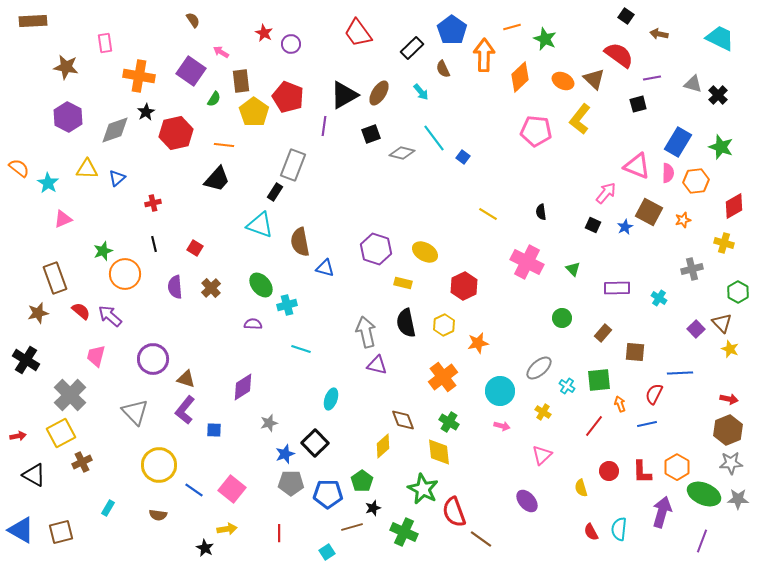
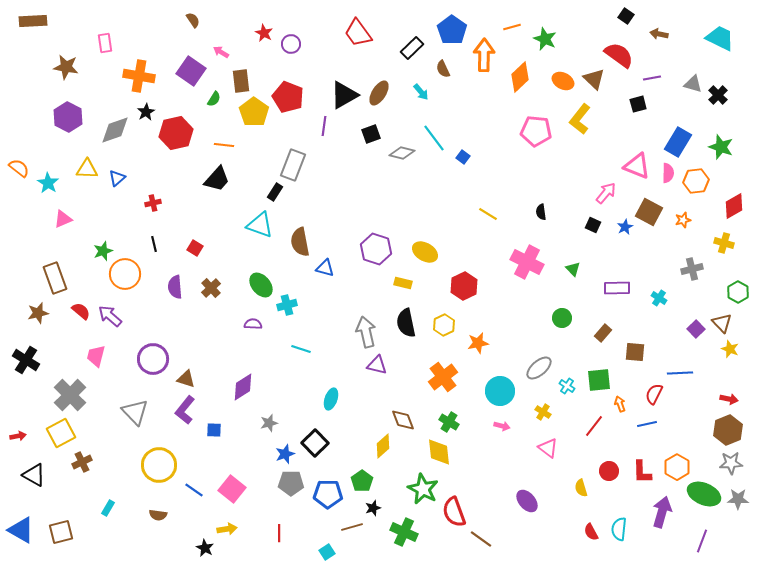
pink triangle at (542, 455): moved 6 px right, 7 px up; rotated 40 degrees counterclockwise
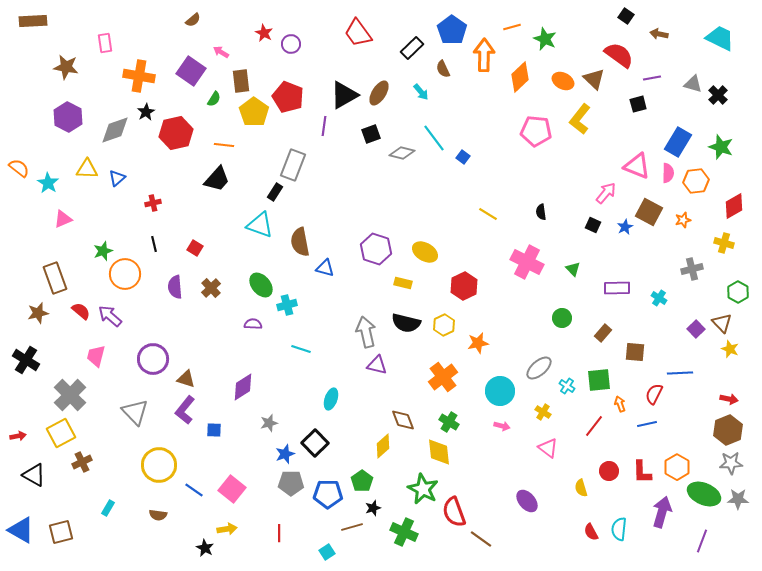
brown semicircle at (193, 20): rotated 84 degrees clockwise
black semicircle at (406, 323): rotated 64 degrees counterclockwise
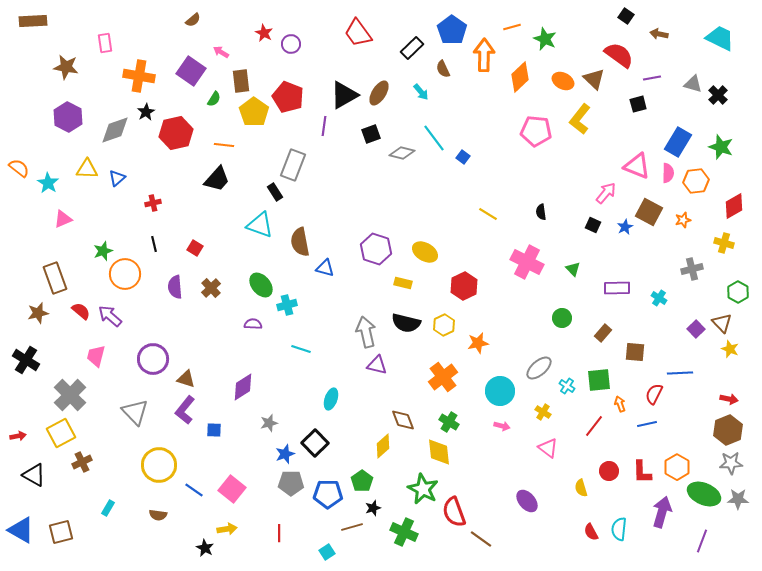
black rectangle at (275, 192): rotated 66 degrees counterclockwise
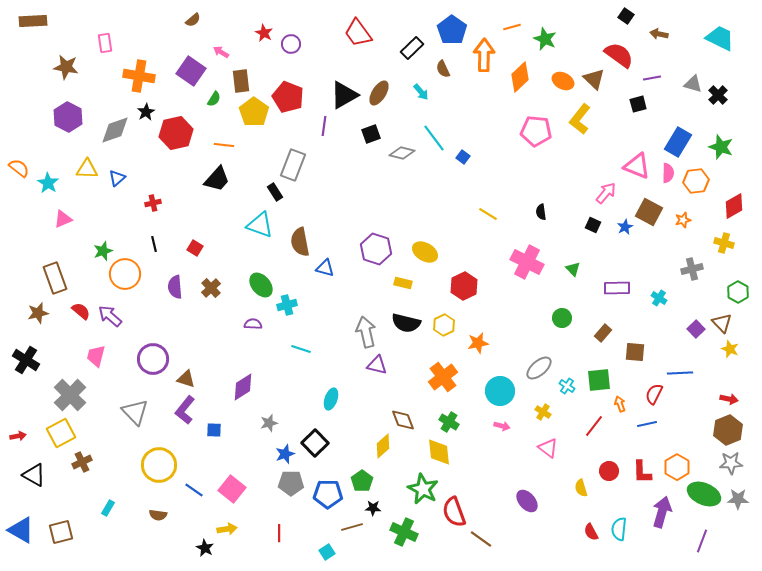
black star at (373, 508): rotated 21 degrees clockwise
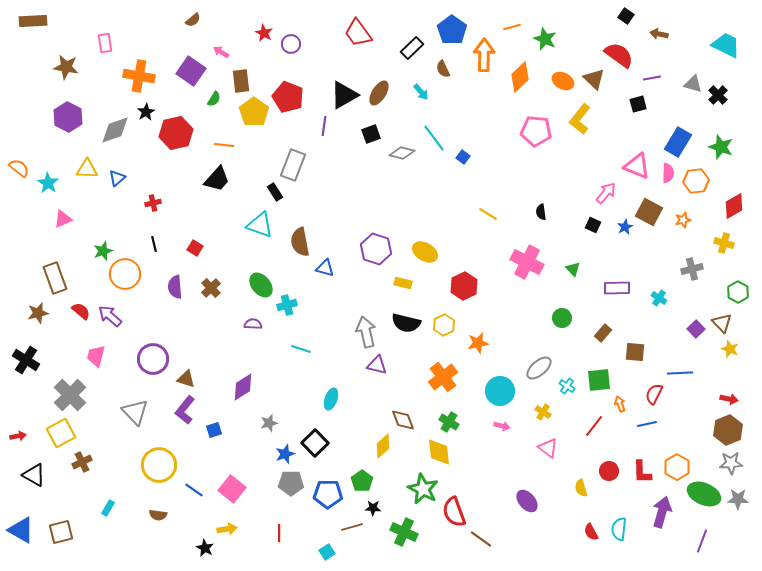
cyan trapezoid at (720, 38): moved 6 px right, 7 px down
blue square at (214, 430): rotated 21 degrees counterclockwise
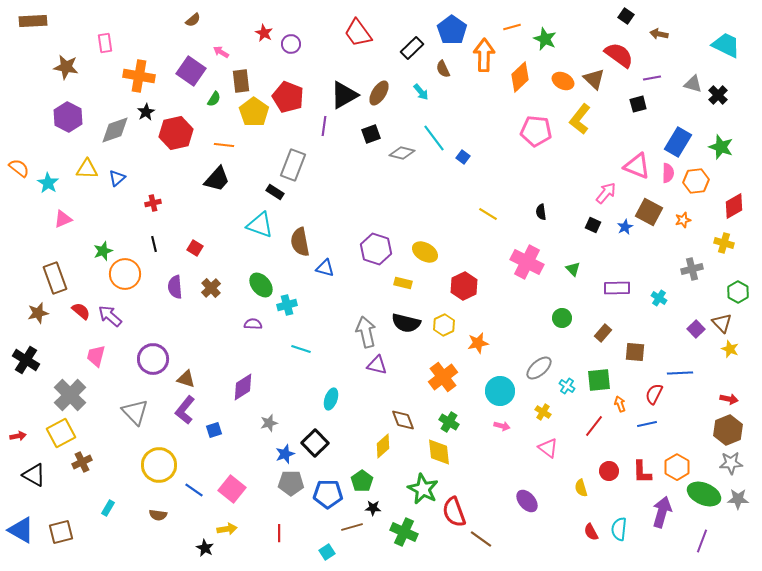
black rectangle at (275, 192): rotated 24 degrees counterclockwise
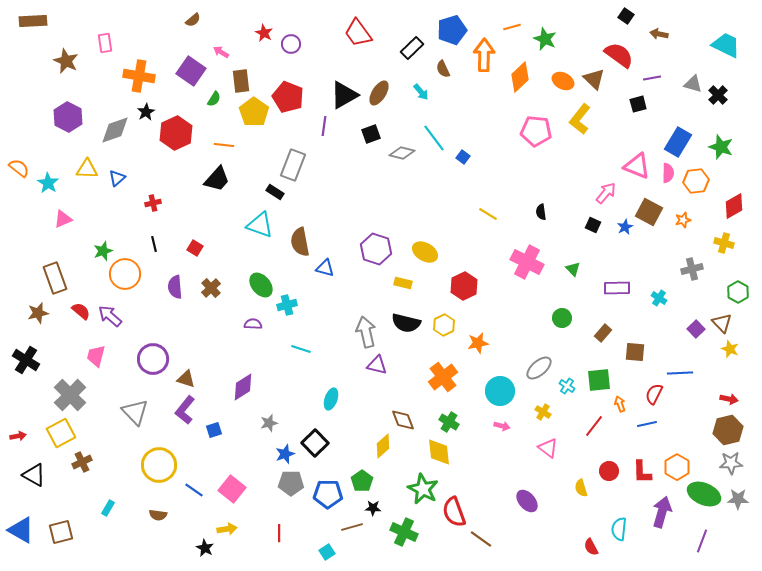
blue pentagon at (452, 30): rotated 20 degrees clockwise
brown star at (66, 67): moved 6 px up; rotated 15 degrees clockwise
red hexagon at (176, 133): rotated 12 degrees counterclockwise
brown hexagon at (728, 430): rotated 8 degrees clockwise
red semicircle at (591, 532): moved 15 px down
